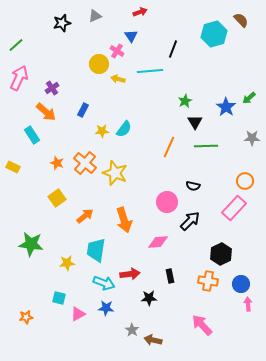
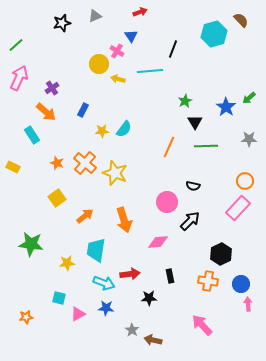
gray star at (252, 138): moved 3 px left, 1 px down
pink rectangle at (234, 208): moved 4 px right
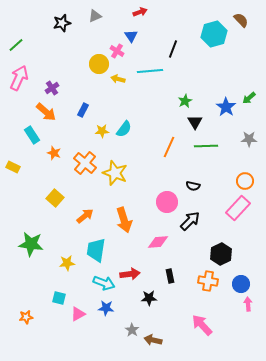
orange star at (57, 163): moved 3 px left, 10 px up
yellow square at (57, 198): moved 2 px left; rotated 12 degrees counterclockwise
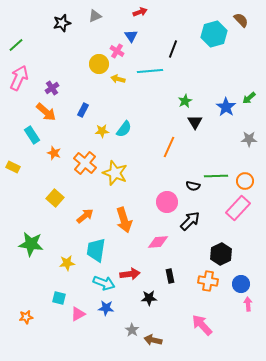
green line at (206, 146): moved 10 px right, 30 px down
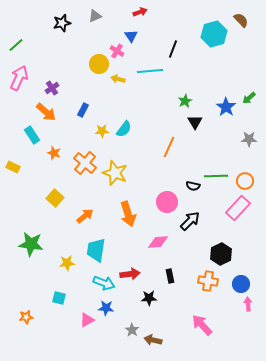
orange arrow at (124, 220): moved 4 px right, 6 px up
pink triangle at (78, 314): moved 9 px right, 6 px down
